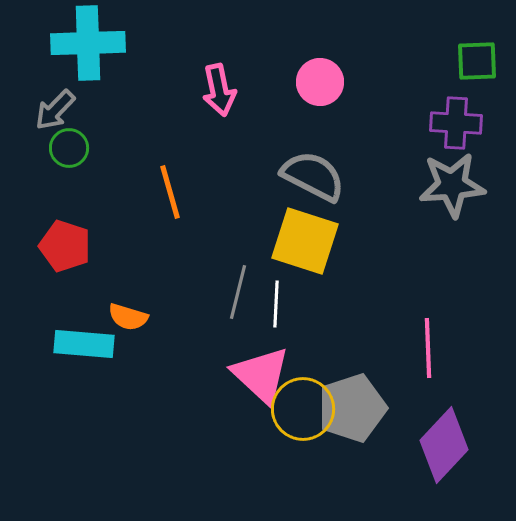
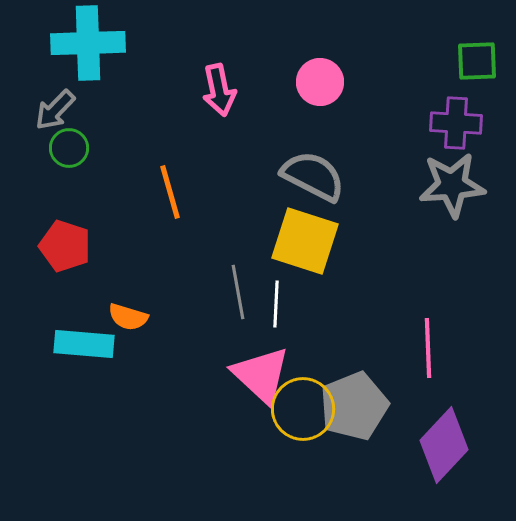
gray line: rotated 24 degrees counterclockwise
gray pentagon: moved 2 px right, 2 px up; rotated 4 degrees counterclockwise
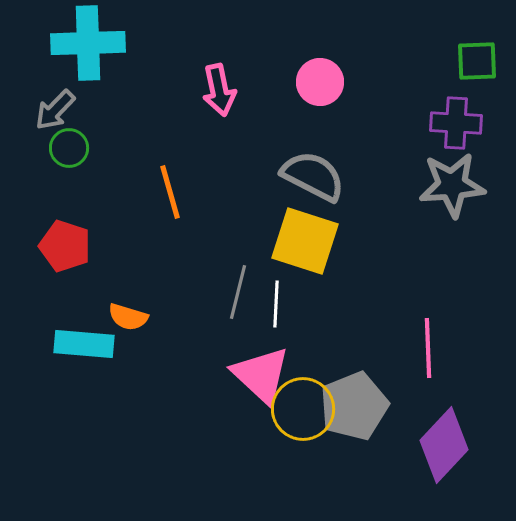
gray line: rotated 24 degrees clockwise
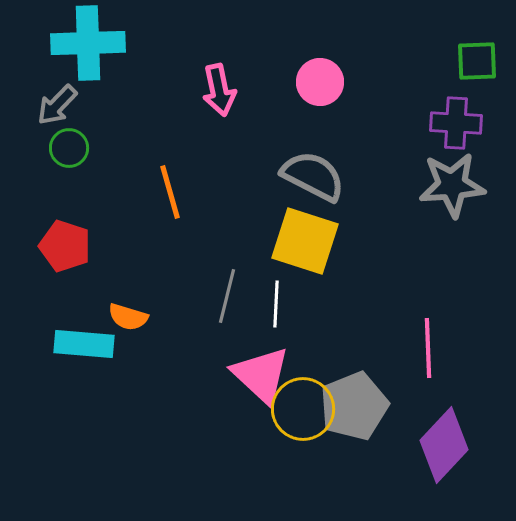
gray arrow: moved 2 px right, 5 px up
gray line: moved 11 px left, 4 px down
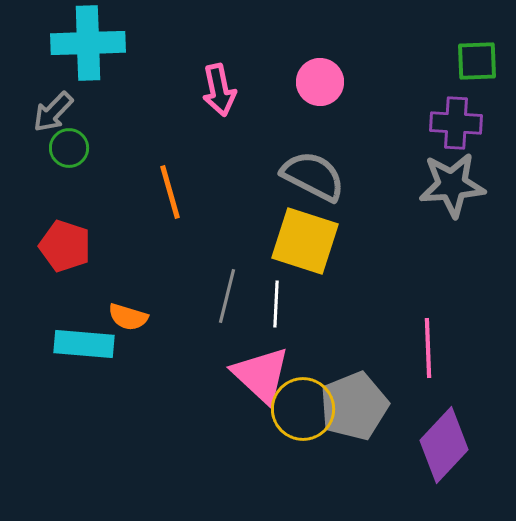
gray arrow: moved 4 px left, 7 px down
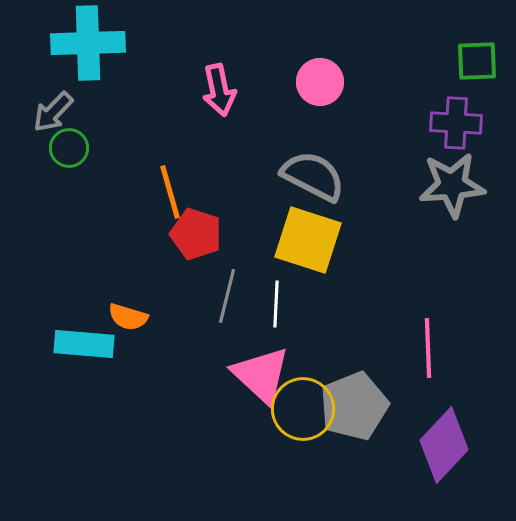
yellow square: moved 3 px right, 1 px up
red pentagon: moved 131 px right, 12 px up
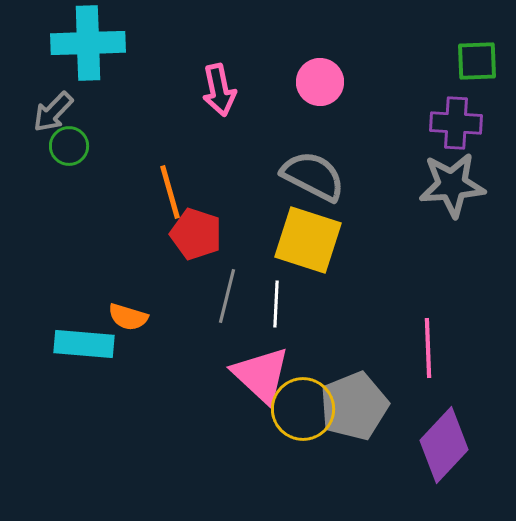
green circle: moved 2 px up
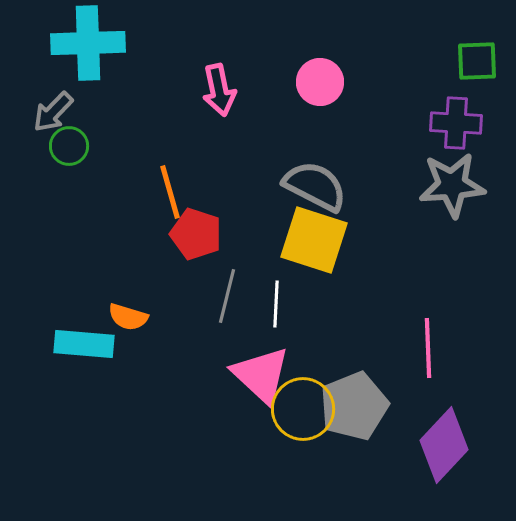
gray semicircle: moved 2 px right, 10 px down
yellow square: moved 6 px right
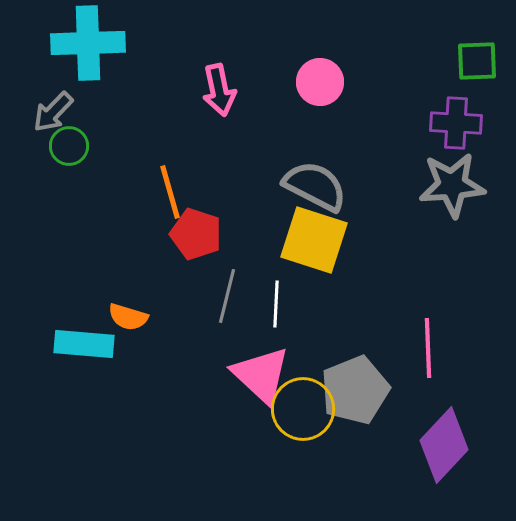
gray pentagon: moved 1 px right, 16 px up
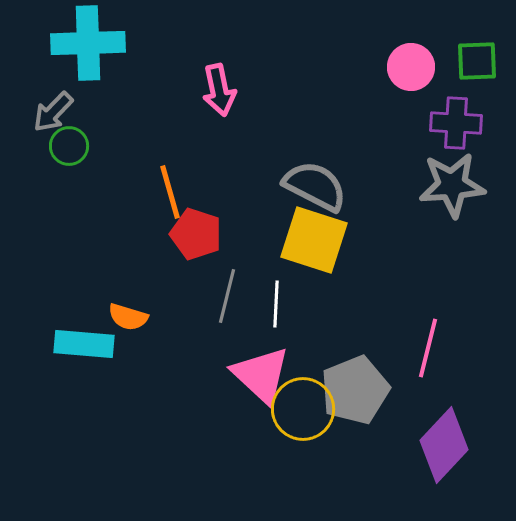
pink circle: moved 91 px right, 15 px up
pink line: rotated 16 degrees clockwise
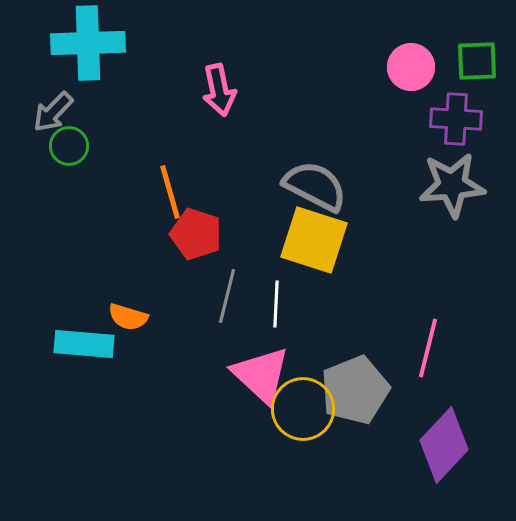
purple cross: moved 4 px up
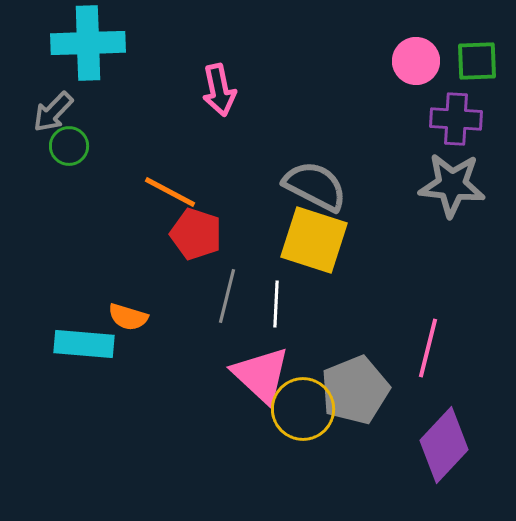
pink circle: moved 5 px right, 6 px up
gray star: rotated 10 degrees clockwise
orange line: rotated 46 degrees counterclockwise
